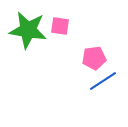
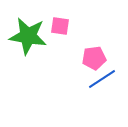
green star: moved 6 px down
blue line: moved 1 px left, 2 px up
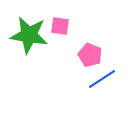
green star: moved 1 px right, 1 px up
pink pentagon: moved 4 px left, 3 px up; rotated 30 degrees clockwise
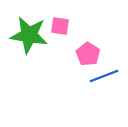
pink pentagon: moved 2 px left, 1 px up; rotated 10 degrees clockwise
blue line: moved 2 px right, 3 px up; rotated 12 degrees clockwise
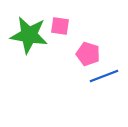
pink pentagon: rotated 15 degrees counterclockwise
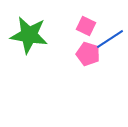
pink square: moved 26 px right; rotated 18 degrees clockwise
blue line: moved 6 px right, 37 px up; rotated 12 degrees counterclockwise
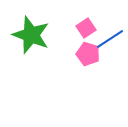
pink square: moved 2 px down; rotated 30 degrees clockwise
green star: moved 2 px right; rotated 12 degrees clockwise
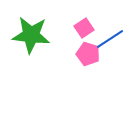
pink square: moved 2 px left
green star: rotated 15 degrees counterclockwise
